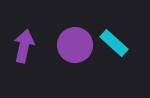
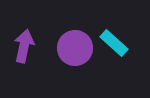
purple circle: moved 3 px down
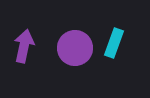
cyan rectangle: rotated 68 degrees clockwise
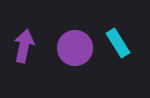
cyan rectangle: moved 4 px right; rotated 52 degrees counterclockwise
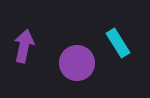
purple circle: moved 2 px right, 15 px down
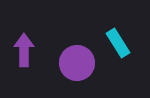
purple arrow: moved 4 px down; rotated 12 degrees counterclockwise
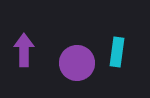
cyan rectangle: moved 1 px left, 9 px down; rotated 40 degrees clockwise
